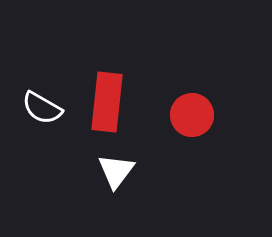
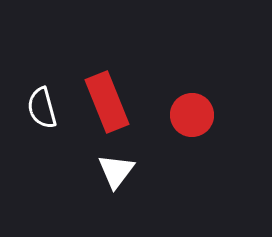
red rectangle: rotated 28 degrees counterclockwise
white semicircle: rotated 45 degrees clockwise
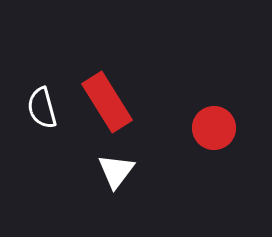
red rectangle: rotated 10 degrees counterclockwise
red circle: moved 22 px right, 13 px down
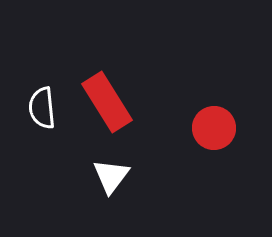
white semicircle: rotated 9 degrees clockwise
white triangle: moved 5 px left, 5 px down
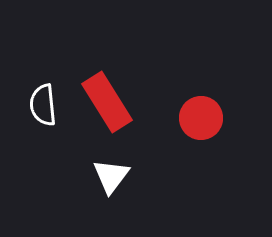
white semicircle: moved 1 px right, 3 px up
red circle: moved 13 px left, 10 px up
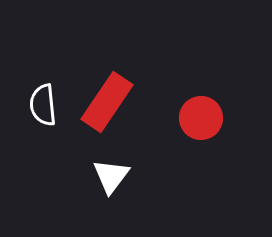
red rectangle: rotated 66 degrees clockwise
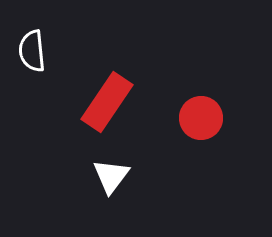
white semicircle: moved 11 px left, 54 px up
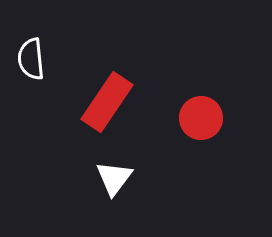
white semicircle: moved 1 px left, 8 px down
white triangle: moved 3 px right, 2 px down
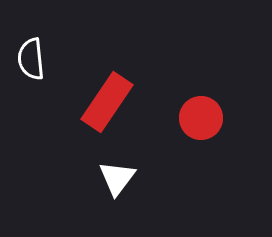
white triangle: moved 3 px right
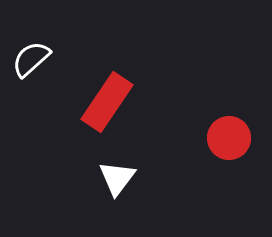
white semicircle: rotated 54 degrees clockwise
red circle: moved 28 px right, 20 px down
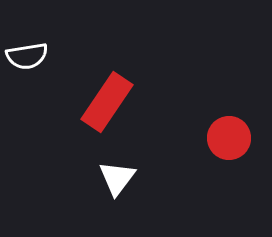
white semicircle: moved 4 px left, 3 px up; rotated 147 degrees counterclockwise
